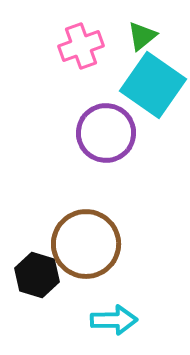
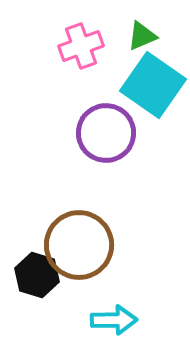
green triangle: rotated 16 degrees clockwise
brown circle: moved 7 px left, 1 px down
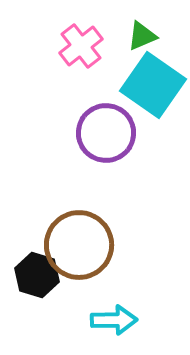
pink cross: rotated 18 degrees counterclockwise
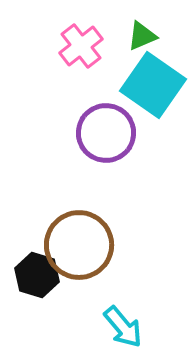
cyan arrow: moved 9 px right, 7 px down; rotated 51 degrees clockwise
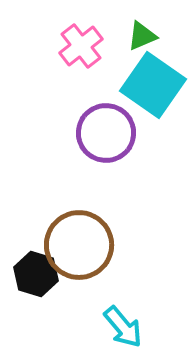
black hexagon: moved 1 px left, 1 px up
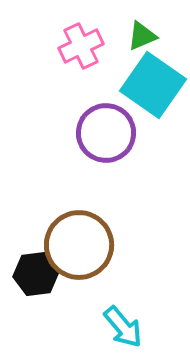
pink cross: rotated 12 degrees clockwise
black hexagon: rotated 24 degrees counterclockwise
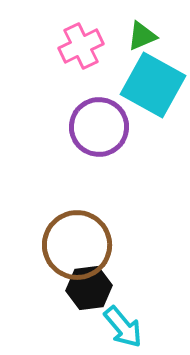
cyan square: rotated 6 degrees counterclockwise
purple circle: moved 7 px left, 6 px up
brown circle: moved 2 px left
black hexagon: moved 53 px right, 14 px down
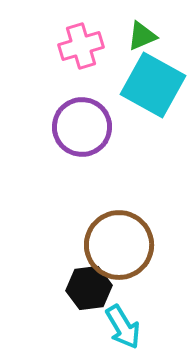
pink cross: rotated 9 degrees clockwise
purple circle: moved 17 px left
brown circle: moved 42 px right
cyan arrow: rotated 9 degrees clockwise
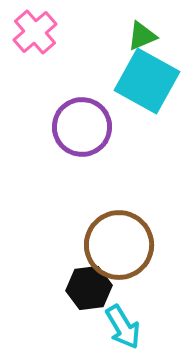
pink cross: moved 46 px left, 14 px up; rotated 24 degrees counterclockwise
cyan square: moved 6 px left, 4 px up
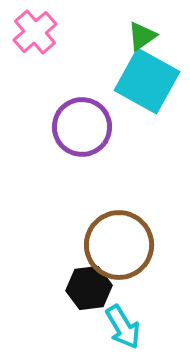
green triangle: rotated 12 degrees counterclockwise
